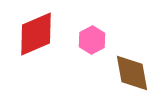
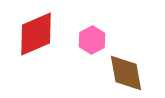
brown diamond: moved 6 px left
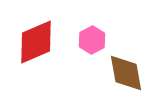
red diamond: moved 8 px down
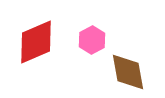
brown diamond: moved 2 px right, 1 px up
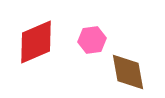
pink hexagon: rotated 20 degrees clockwise
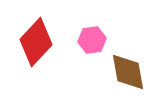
red diamond: rotated 24 degrees counterclockwise
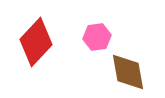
pink hexagon: moved 5 px right, 3 px up
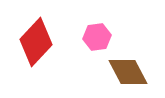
brown diamond: rotated 18 degrees counterclockwise
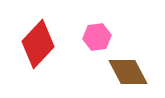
red diamond: moved 2 px right, 2 px down
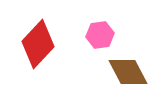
pink hexagon: moved 3 px right, 2 px up
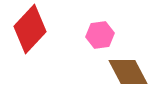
red diamond: moved 8 px left, 15 px up
